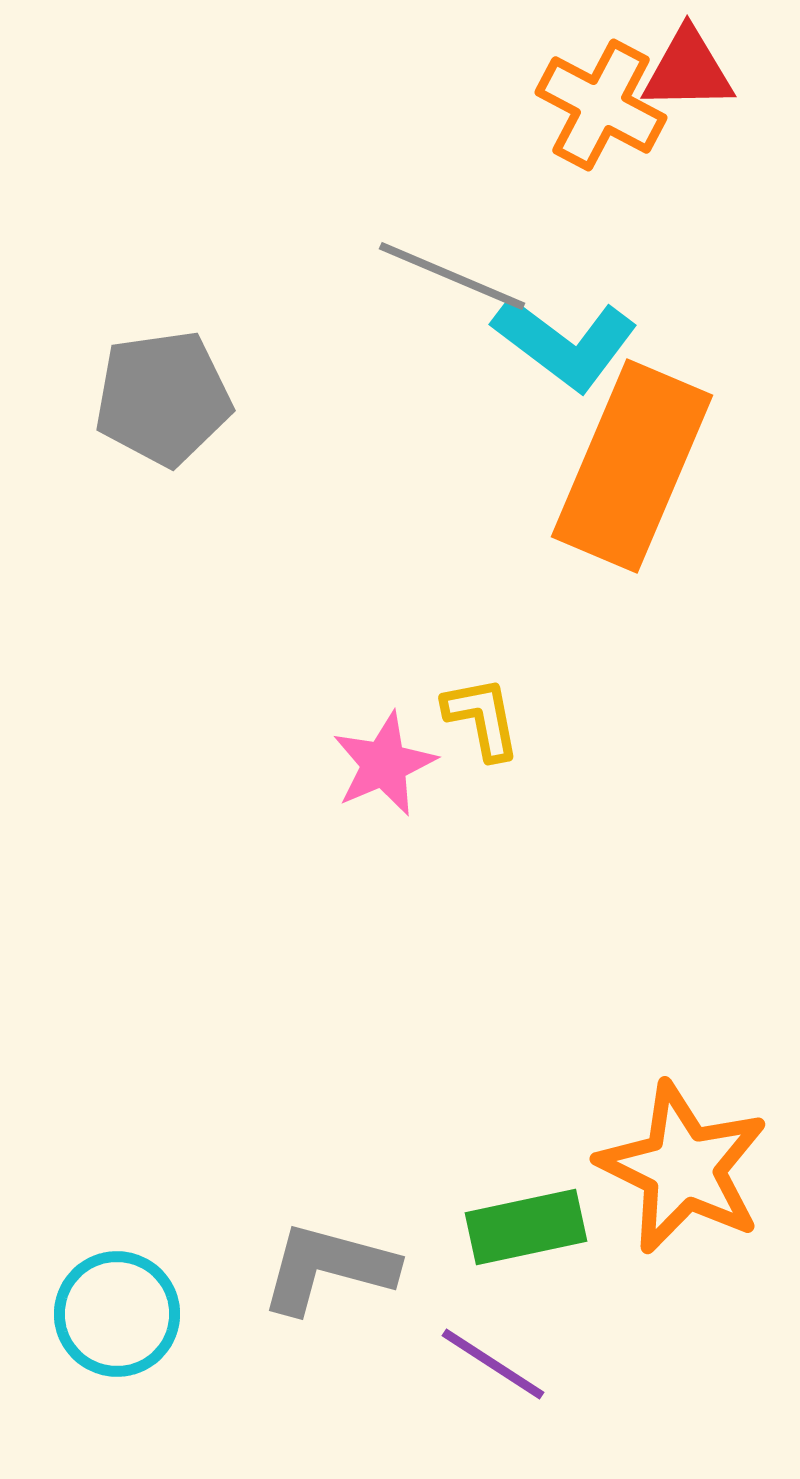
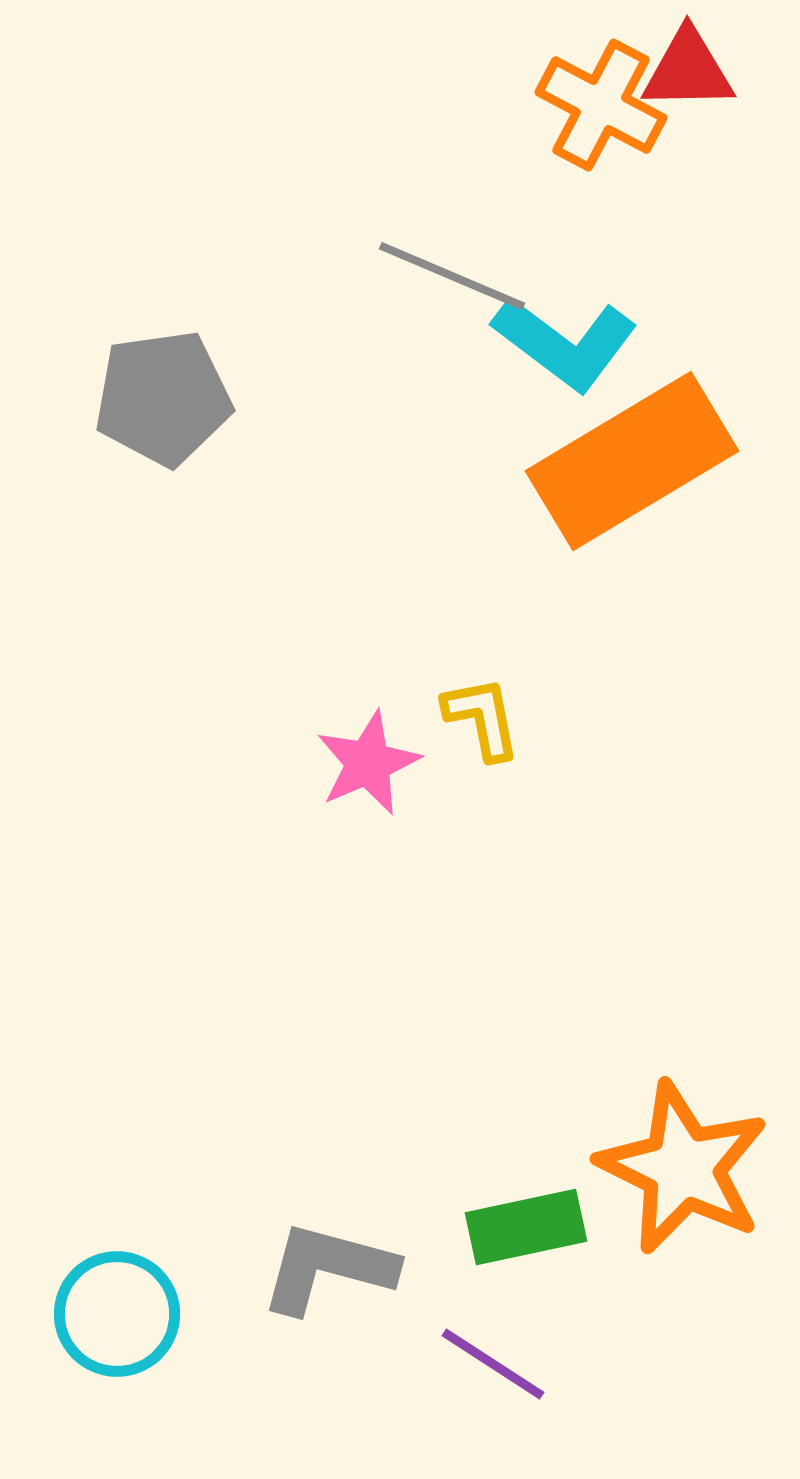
orange rectangle: moved 5 px up; rotated 36 degrees clockwise
pink star: moved 16 px left, 1 px up
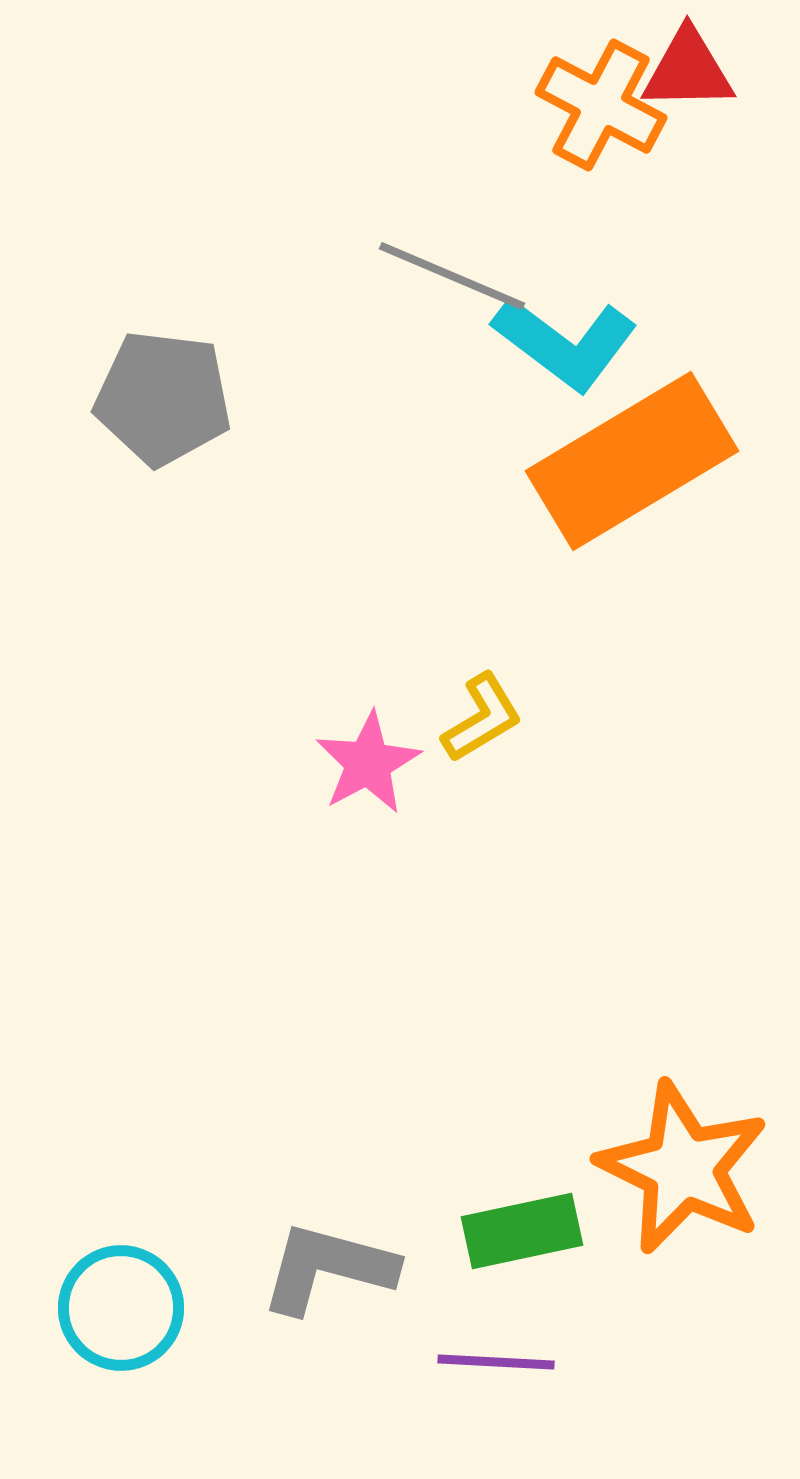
gray pentagon: rotated 15 degrees clockwise
yellow L-shape: rotated 70 degrees clockwise
pink star: rotated 5 degrees counterclockwise
green rectangle: moved 4 px left, 4 px down
cyan circle: moved 4 px right, 6 px up
purple line: moved 3 px right, 2 px up; rotated 30 degrees counterclockwise
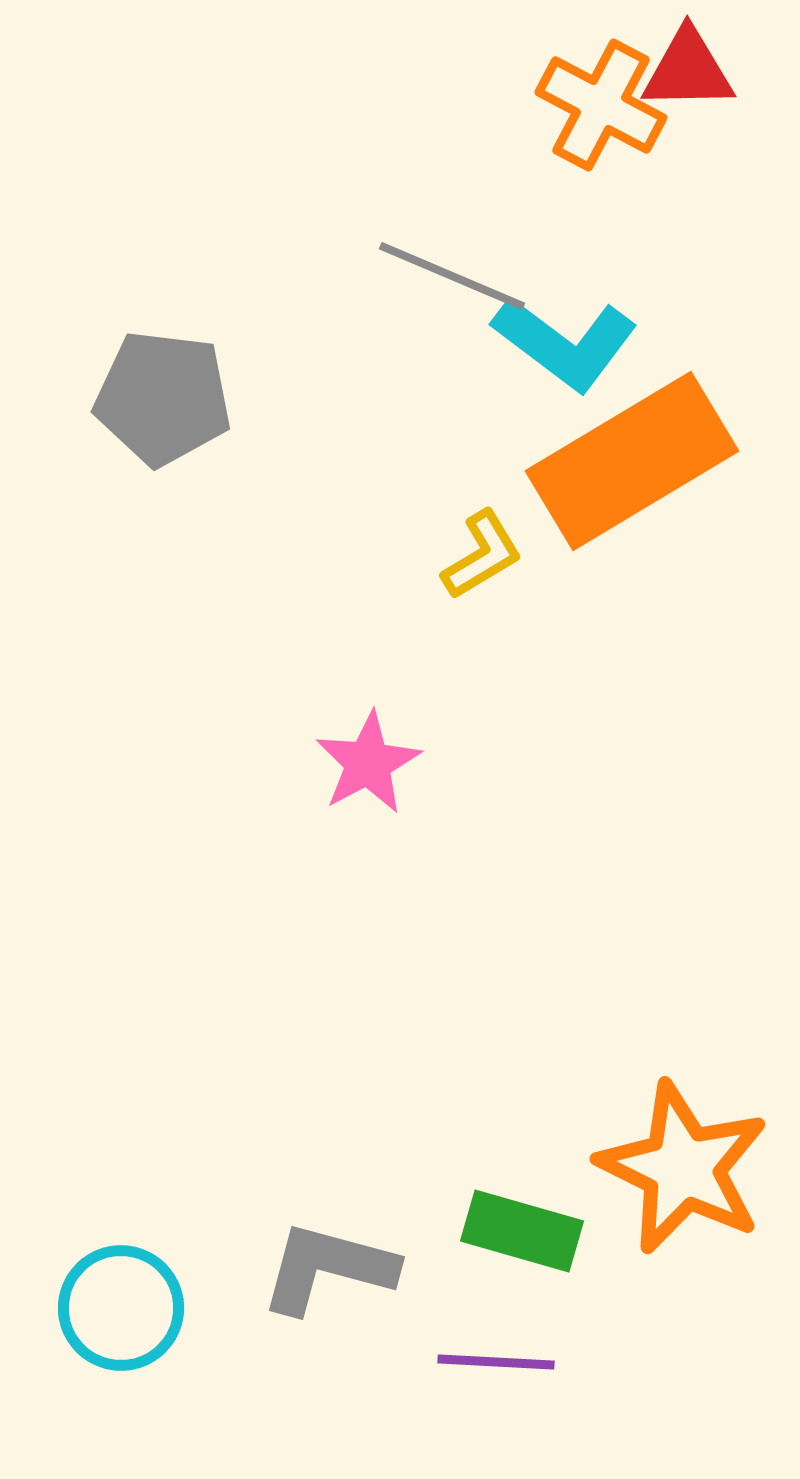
yellow L-shape: moved 163 px up
green rectangle: rotated 28 degrees clockwise
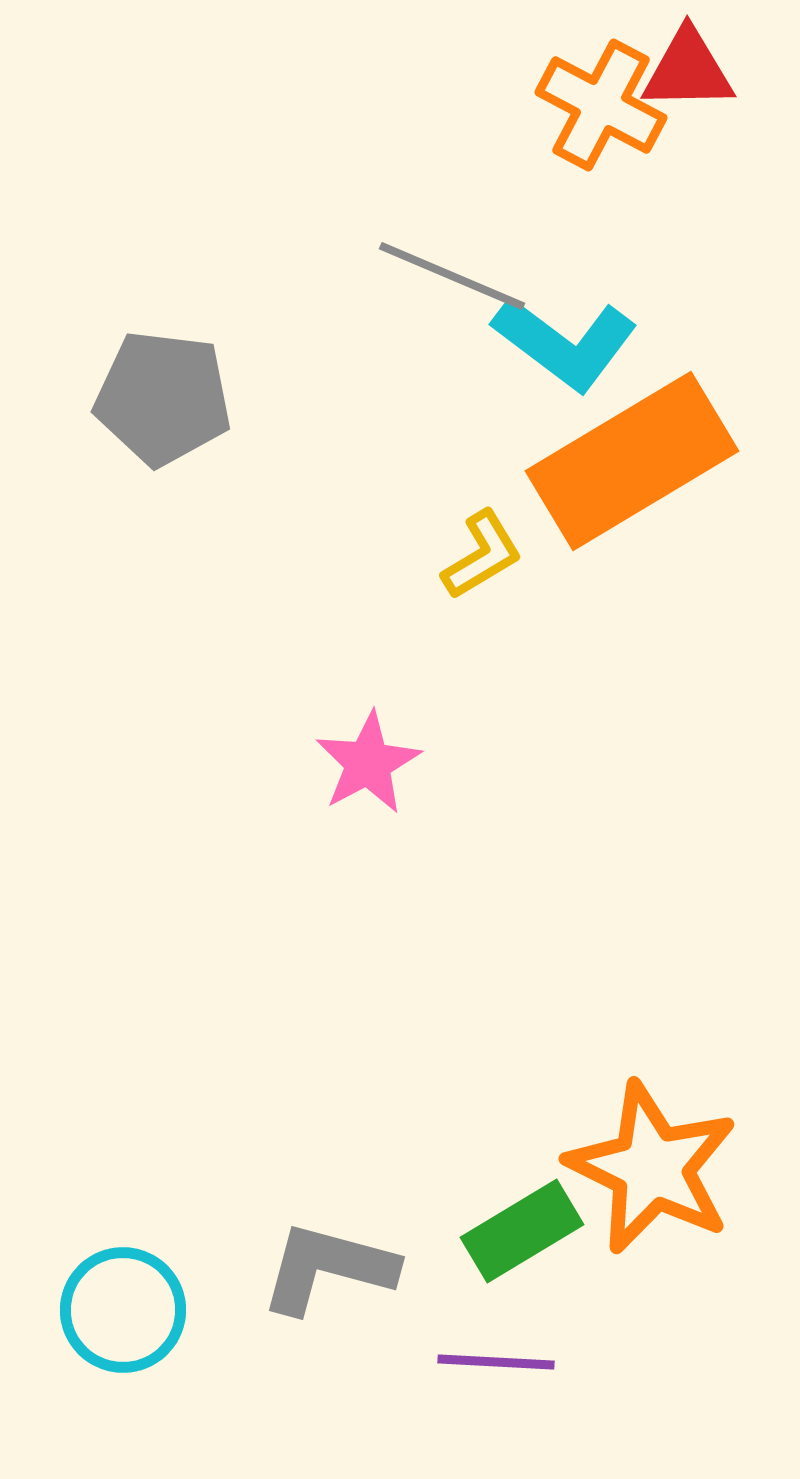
orange star: moved 31 px left
green rectangle: rotated 47 degrees counterclockwise
cyan circle: moved 2 px right, 2 px down
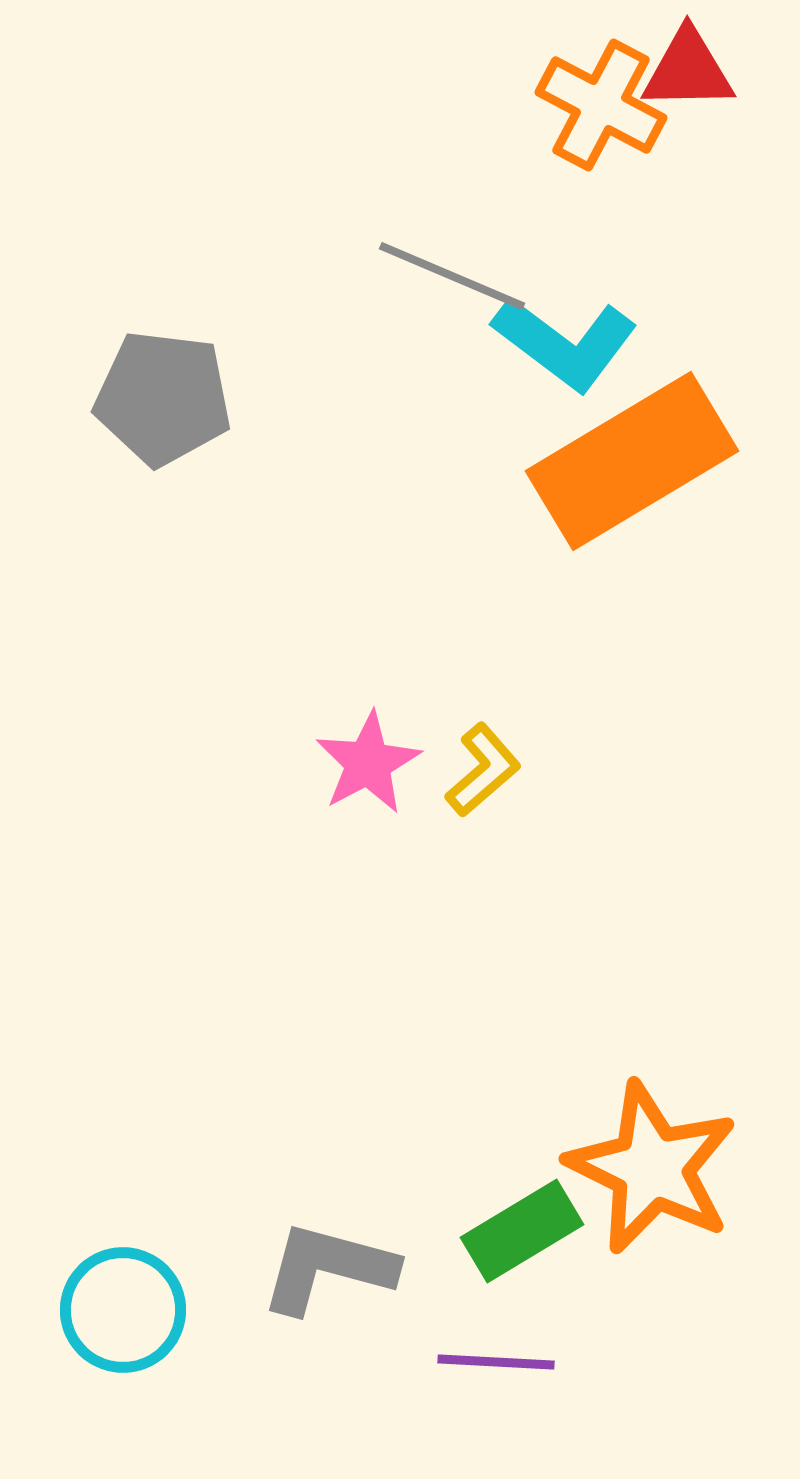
yellow L-shape: moved 1 px right, 215 px down; rotated 10 degrees counterclockwise
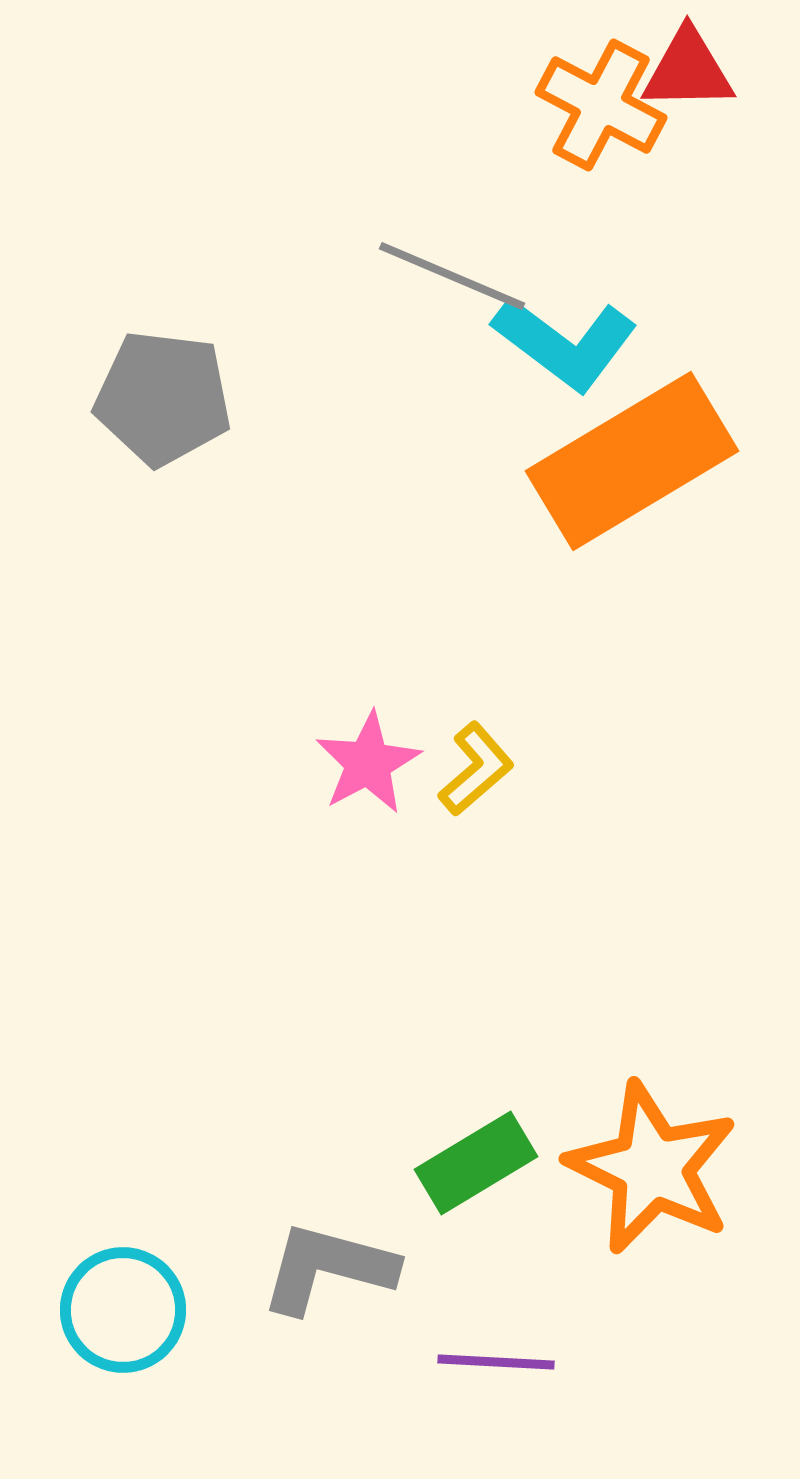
yellow L-shape: moved 7 px left, 1 px up
green rectangle: moved 46 px left, 68 px up
